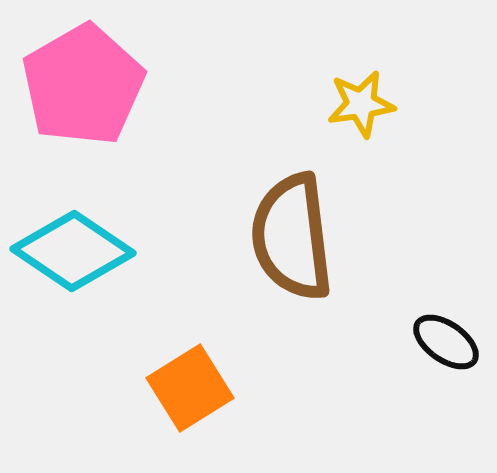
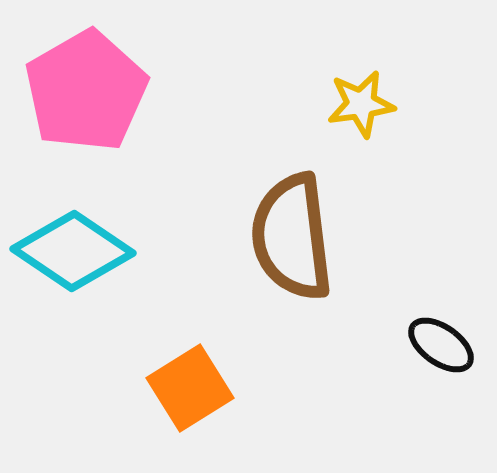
pink pentagon: moved 3 px right, 6 px down
black ellipse: moved 5 px left, 3 px down
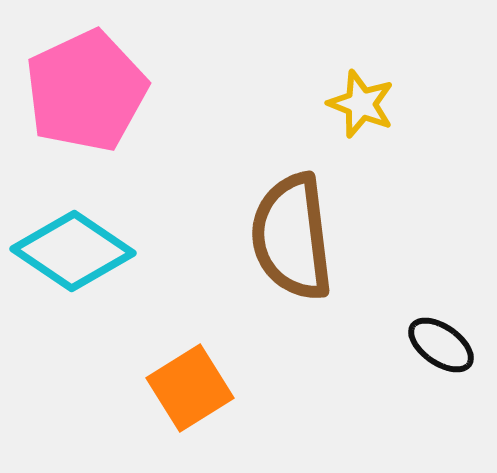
pink pentagon: rotated 5 degrees clockwise
yellow star: rotated 30 degrees clockwise
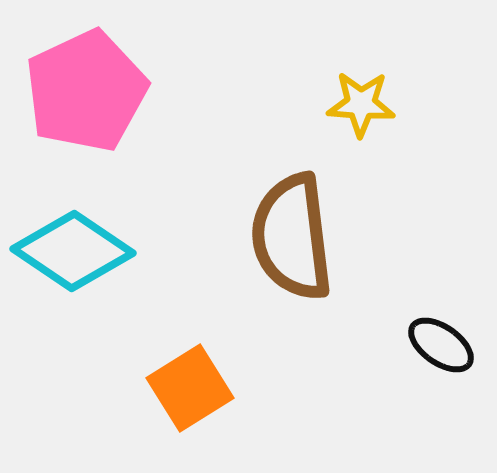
yellow star: rotated 18 degrees counterclockwise
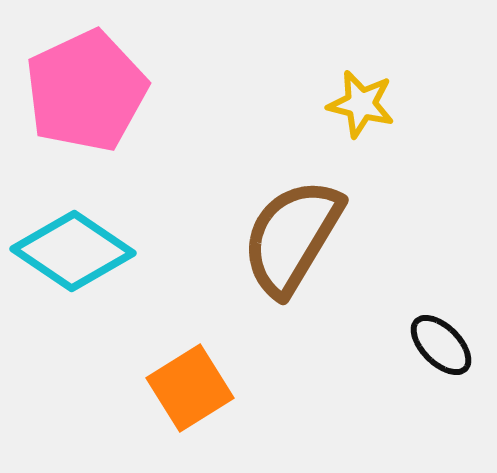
yellow star: rotated 10 degrees clockwise
brown semicircle: rotated 38 degrees clockwise
black ellipse: rotated 10 degrees clockwise
